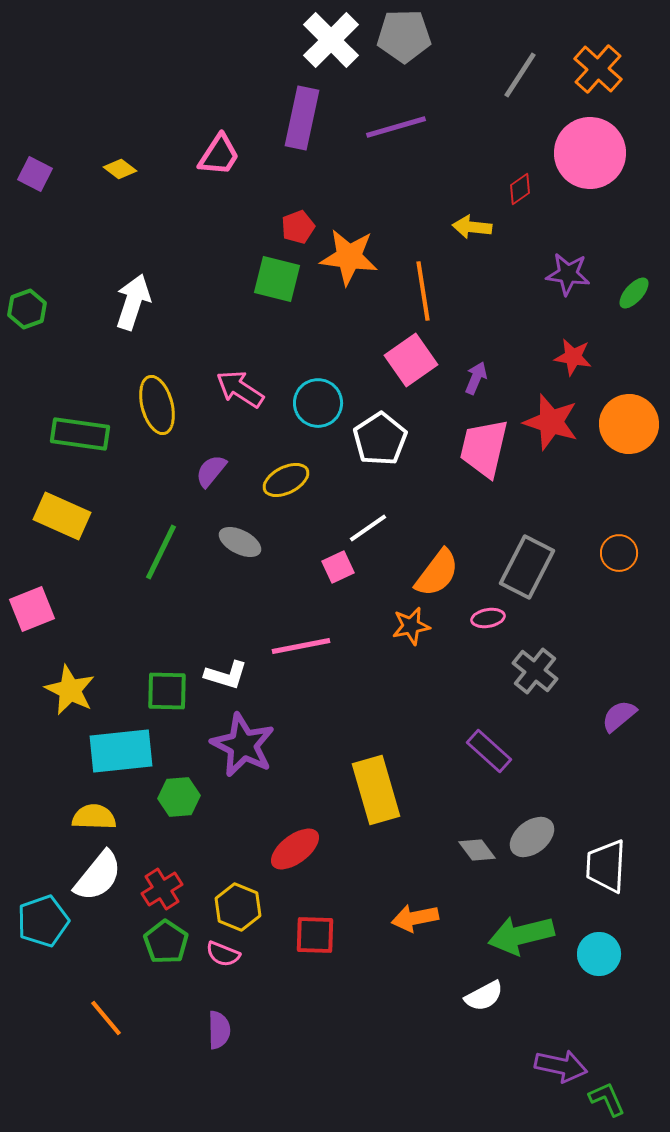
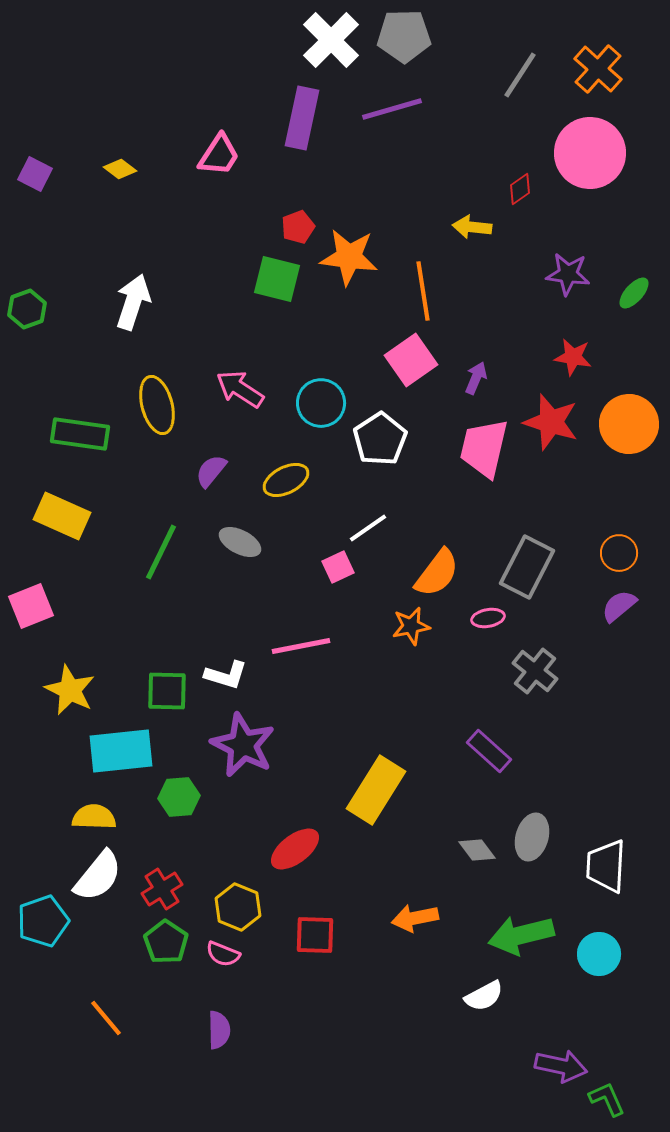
purple line at (396, 127): moved 4 px left, 18 px up
cyan circle at (318, 403): moved 3 px right
pink square at (32, 609): moved 1 px left, 3 px up
purple semicircle at (619, 716): moved 110 px up
yellow rectangle at (376, 790): rotated 48 degrees clockwise
gray ellipse at (532, 837): rotated 36 degrees counterclockwise
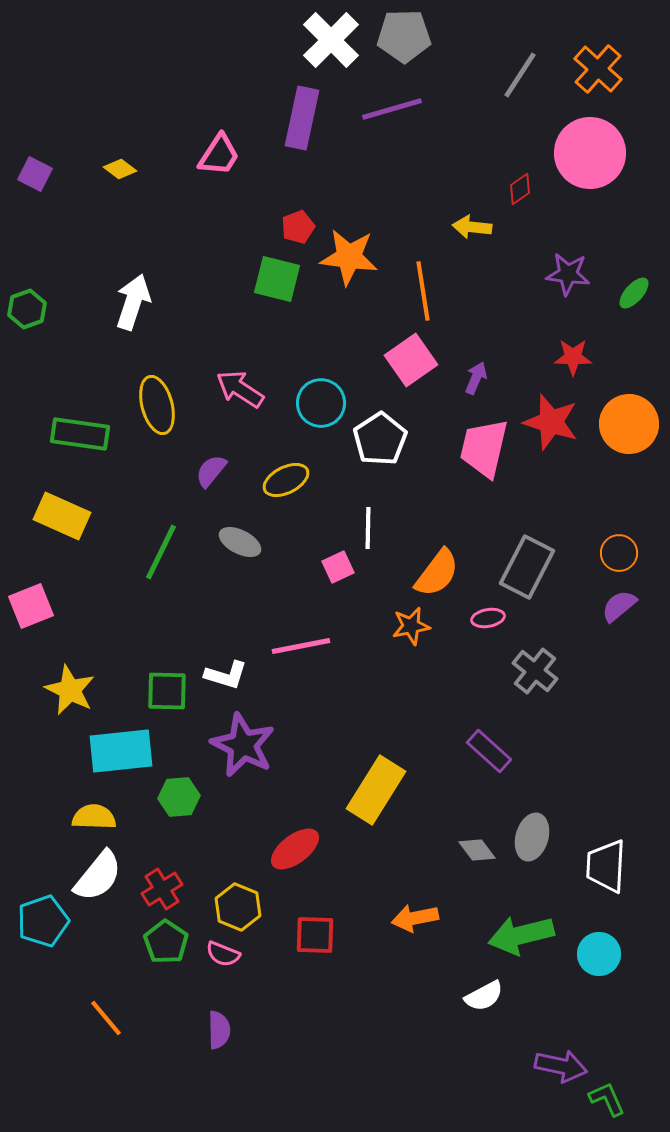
red star at (573, 357): rotated 9 degrees counterclockwise
white line at (368, 528): rotated 54 degrees counterclockwise
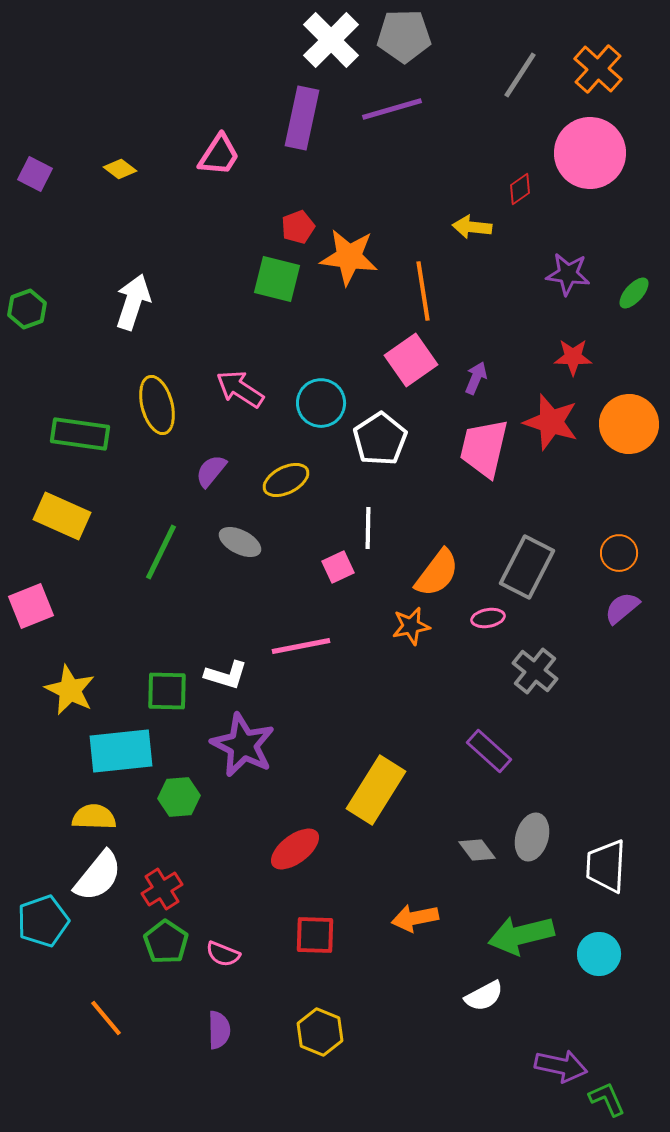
purple semicircle at (619, 606): moved 3 px right, 2 px down
yellow hexagon at (238, 907): moved 82 px right, 125 px down
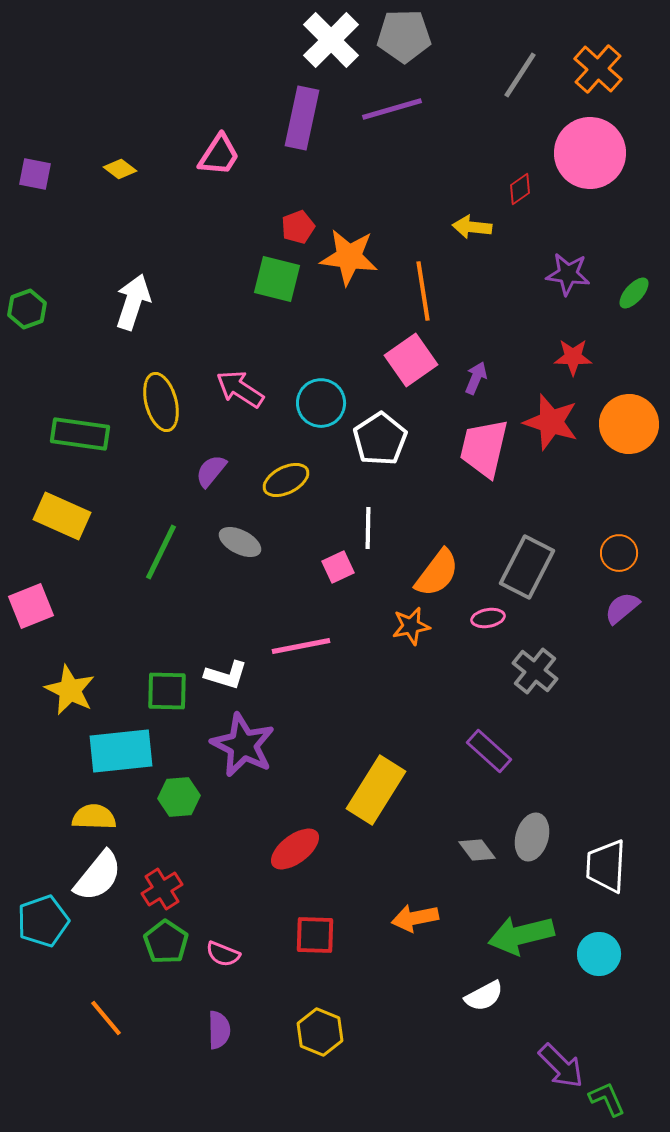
purple square at (35, 174): rotated 16 degrees counterclockwise
yellow ellipse at (157, 405): moved 4 px right, 3 px up
purple arrow at (561, 1066): rotated 33 degrees clockwise
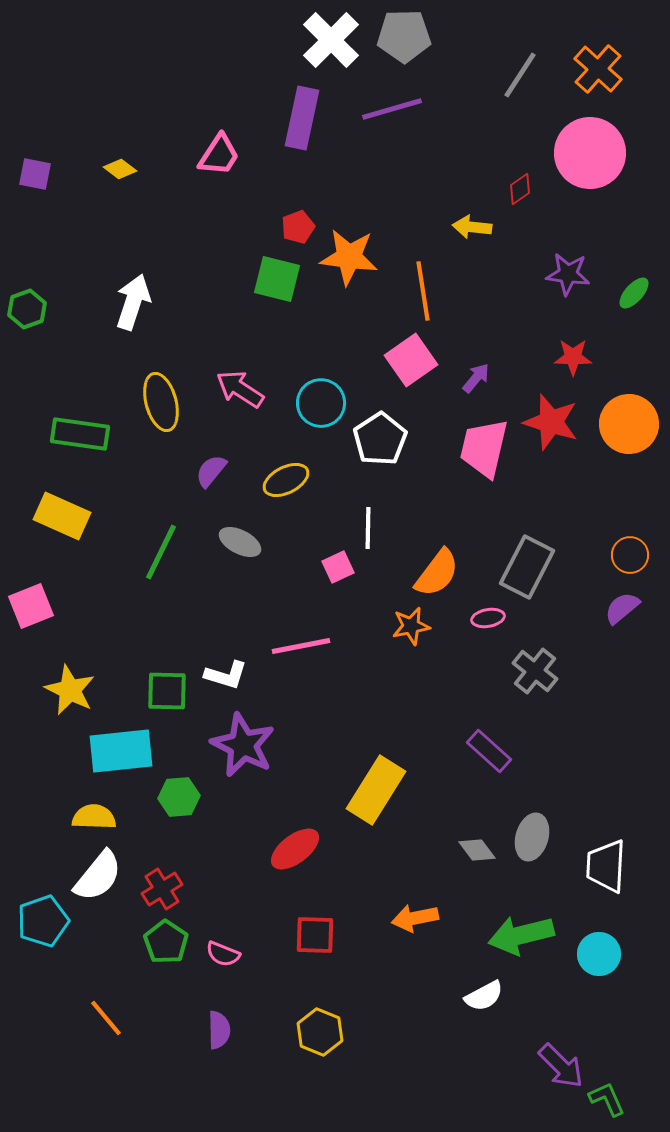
purple arrow at (476, 378): rotated 16 degrees clockwise
orange circle at (619, 553): moved 11 px right, 2 px down
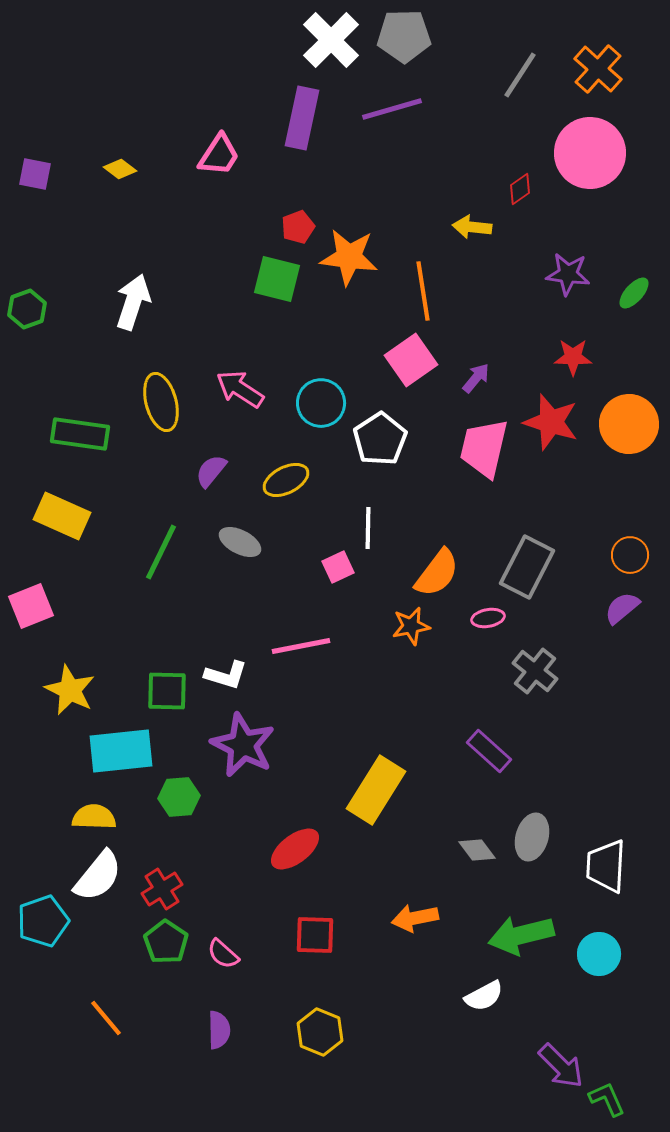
pink semicircle at (223, 954): rotated 20 degrees clockwise
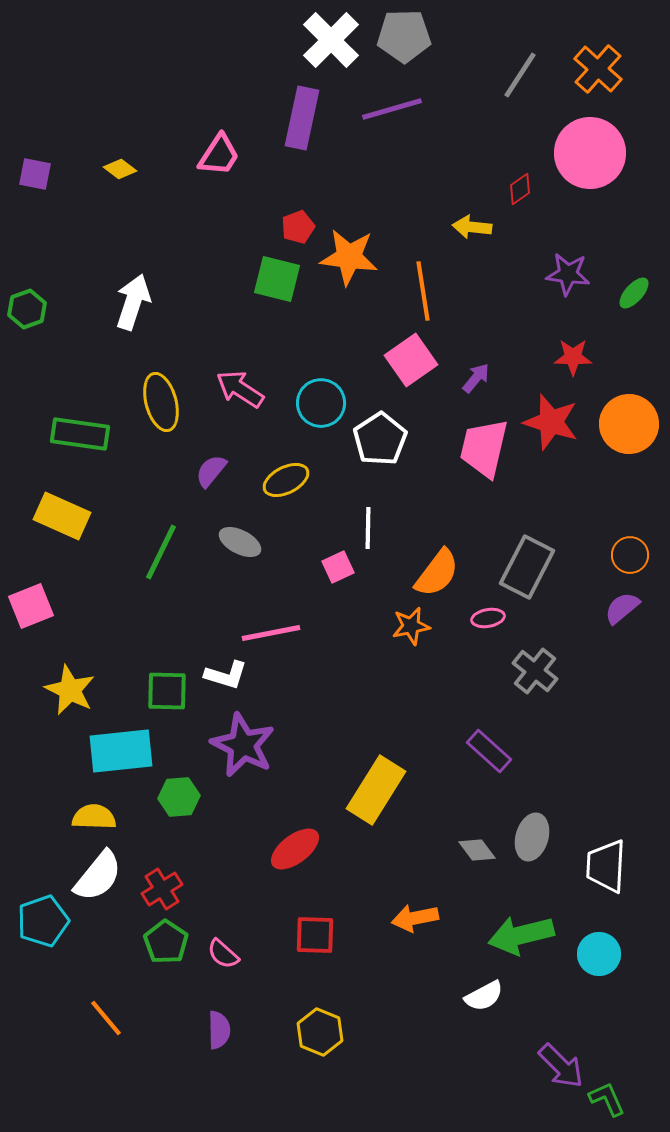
pink line at (301, 646): moved 30 px left, 13 px up
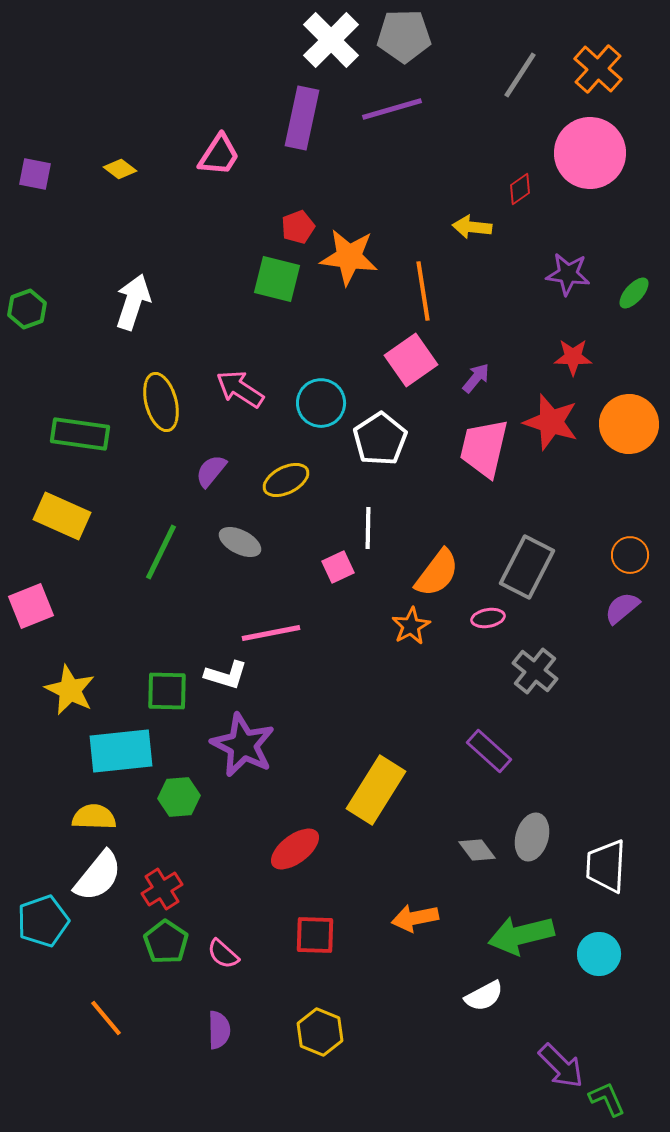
orange star at (411, 626): rotated 18 degrees counterclockwise
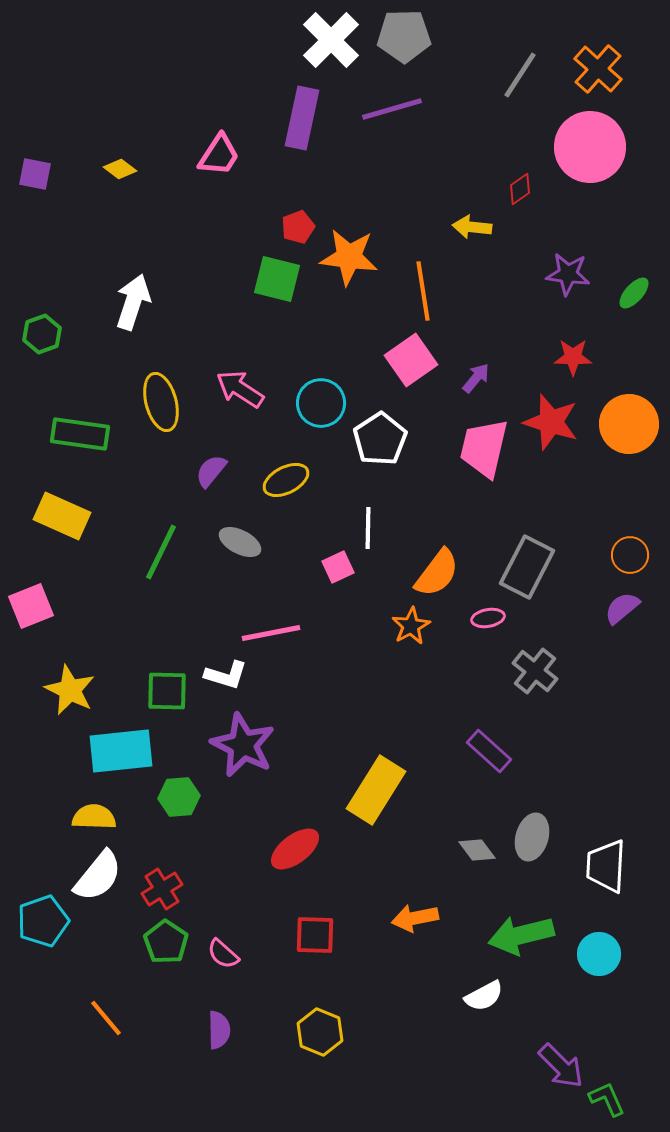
pink circle at (590, 153): moved 6 px up
green hexagon at (27, 309): moved 15 px right, 25 px down
